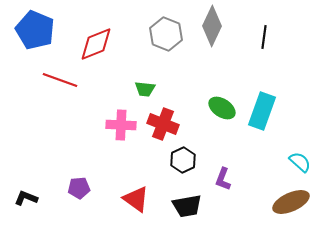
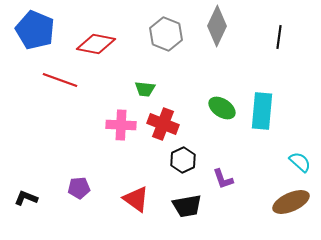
gray diamond: moved 5 px right
black line: moved 15 px right
red diamond: rotated 33 degrees clockwise
cyan rectangle: rotated 15 degrees counterclockwise
purple L-shape: rotated 40 degrees counterclockwise
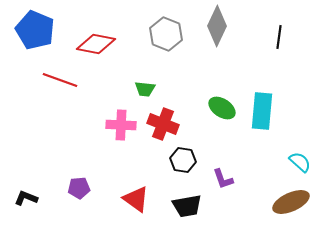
black hexagon: rotated 25 degrees counterclockwise
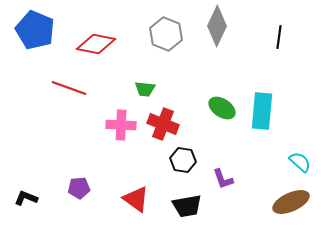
red line: moved 9 px right, 8 px down
